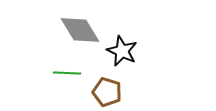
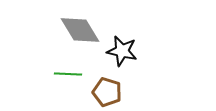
black star: rotated 12 degrees counterclockwise
green line: moved 1 px right, 1 px down
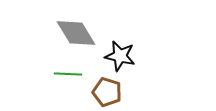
gray diamond: moved 4 px left, 3 px down
black star: moved 2 px left, 5 px down
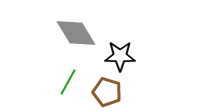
black star: rotated 12 degrees counterclockwise
green line: moved 8 px down; rotated 64 degrees counterclockwise
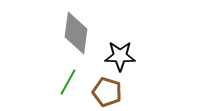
gray diamond: rotated 39 degrees clockwise
